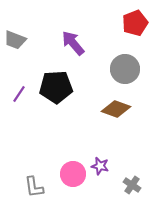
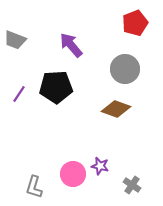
purple arrow: moved 2 px left, 2 px down
gray L-shape: rotated 25 degrees clockwise
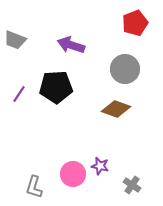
purple arrow: rotated 32 degrees counterclockwise
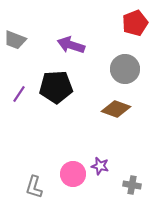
gray cross: rotated 24 degrees counterclockwise
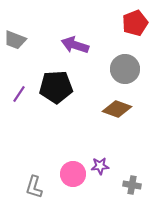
purple arrow: moved 4 px right
brown diamond: moved 1 px right
purple star: rotated 18 degrees counterclockwise
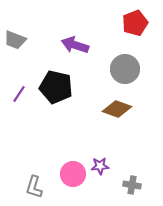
black pentagon: rotated 16 degrees clockwise
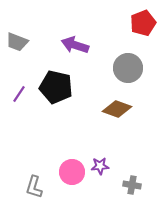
red pentagon: moved 8 px right
gray trapezoid: moved 2 px right, 2 px down
gray circle: moved 3 px right, 1 px up
pink circle: moved 1 px left, 2 px up
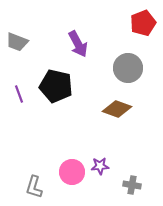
purple arrow: moved 3 px right, 1 px up; rotated 136 degrees counterclockwise
black pentagon: moved 1 px up
purple line: rotated 54 degrees counterclockwise
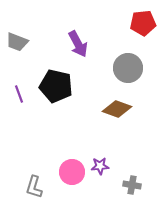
red pentagon: rotated 15 degrees clockwise
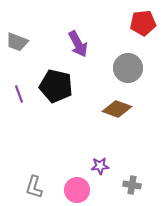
pink circle: moved 5 px right, 18 px down
